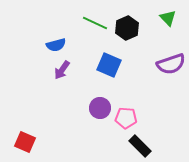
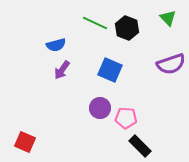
black hexagon: rotated 15 degrees counterclockwise
blue square: moved 1 px right, 5 px down
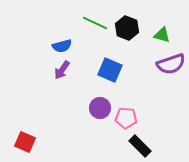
green triangle: moved 6 px left, 17 px down; rotated 30 degrees counterclockwise
blue semicircle: moved 6 px right, 1 px down
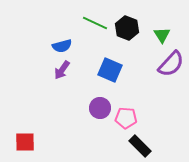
green triangle: rotated 42 degrees clockwise
purple semicircle: rotated 28 degrees counterclockwise
red square: rotated 25 degrees counterclockwise
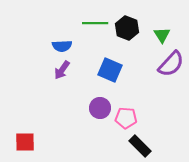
green line: rotated 25 degrees counterclockwise
blue semicircle: rotated 12 degrees clockwise
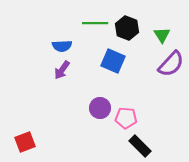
blue square: moved 3 px right, 9 px up
red square: rotated 20 degrees counterclockwise
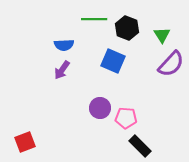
green line: moved 1 px left, 4 px up
blue semicircle: moved 2 px right, 1 px up
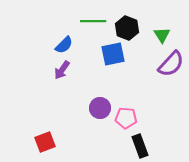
green line: moved 1 px left, 2 px down
blue semicircle: rotated 42 degrees counterclockwise
blue square: moved 7 px up; rotated 35 degrees counterclockwise
red square: moved 20 px right
black rectangle: rotated 25 degrees clockwise
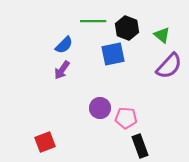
green triangle: rotated 18 degrees counterclockwise
purple semicircle: moved 2 px left, 2 px down
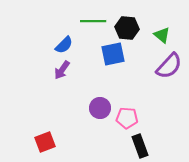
black hexagon: rotated 15 degrees counterclockwise
pink pentagon: moved 1 px right
